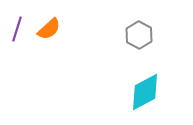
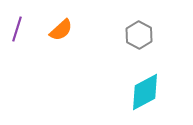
orange semicircle: moved 12 px right, 1 px down
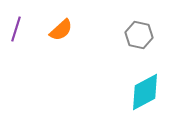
purple line: moved 1 px left
gray hexagon: rotated 16 degrees counterclockwise
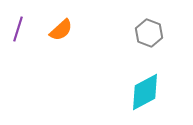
purple line: moved 2 px right
gray hexagon: moved 10 px right, 2 px up; rotated 8 degrees clockwise
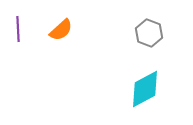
purple line: rotated 20 degrees counterclockwise
cyan diamond: moved 3 px up
